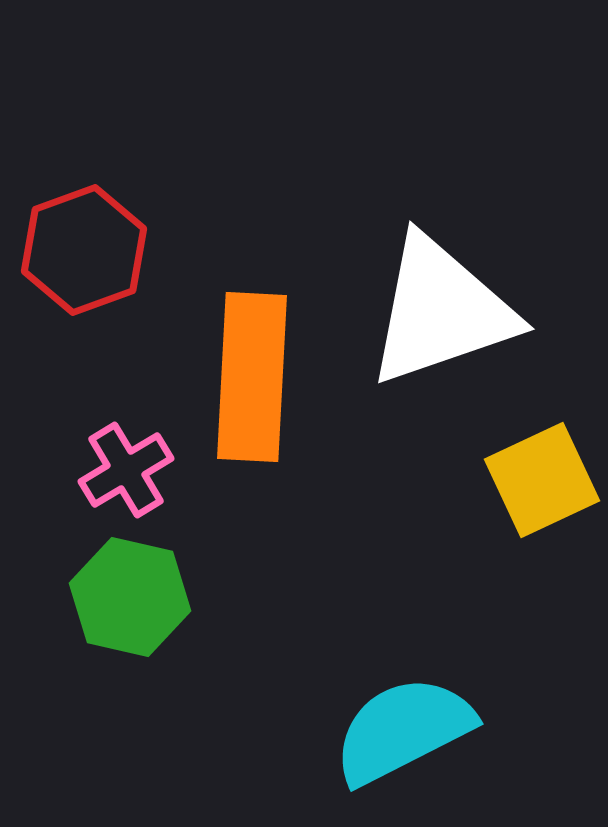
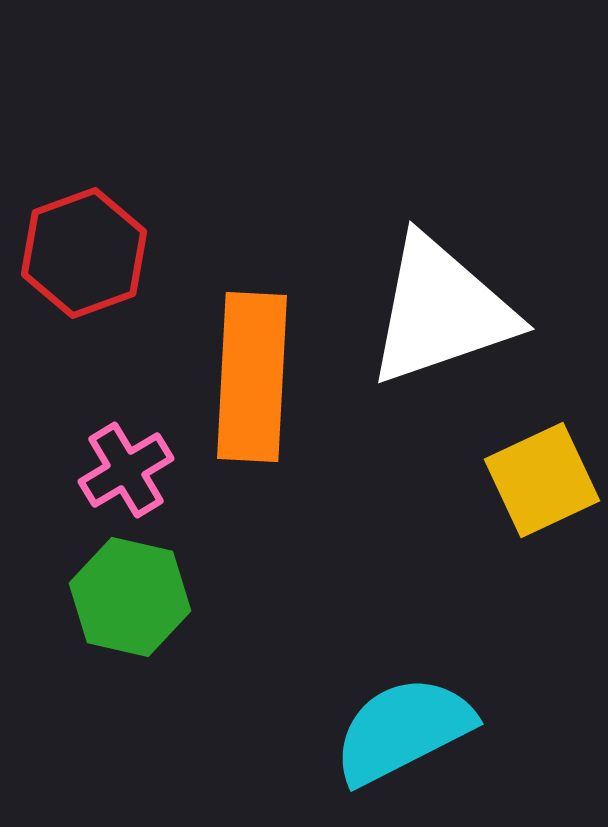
red hexagon: moved 3 px down
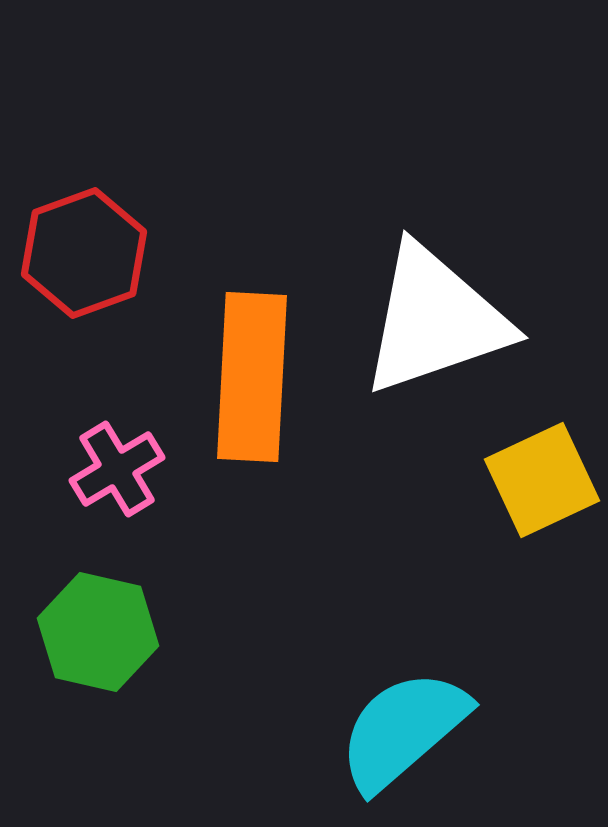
white triangle: moved 6 px left, 9 px down
pink cross: moved 9 px left, 1 px up
green hexagon: moved 32 px left, 35 px down
cyan semicircle: rotated 14 degrees counterclockwise
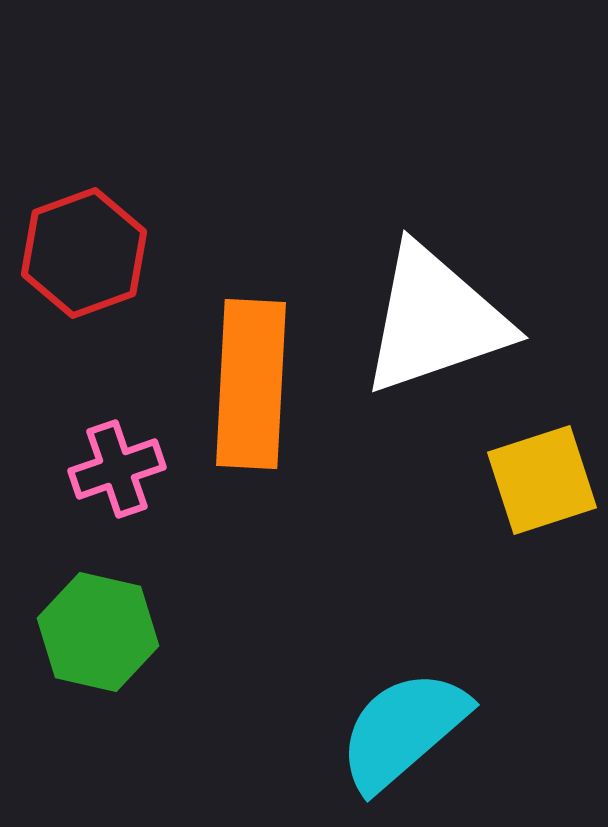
orange rectangle: moved 1 px left, 7 px down
pink cross: rotated 12 degrees clockwise
yellow square: rotated 7 degrees clockwise
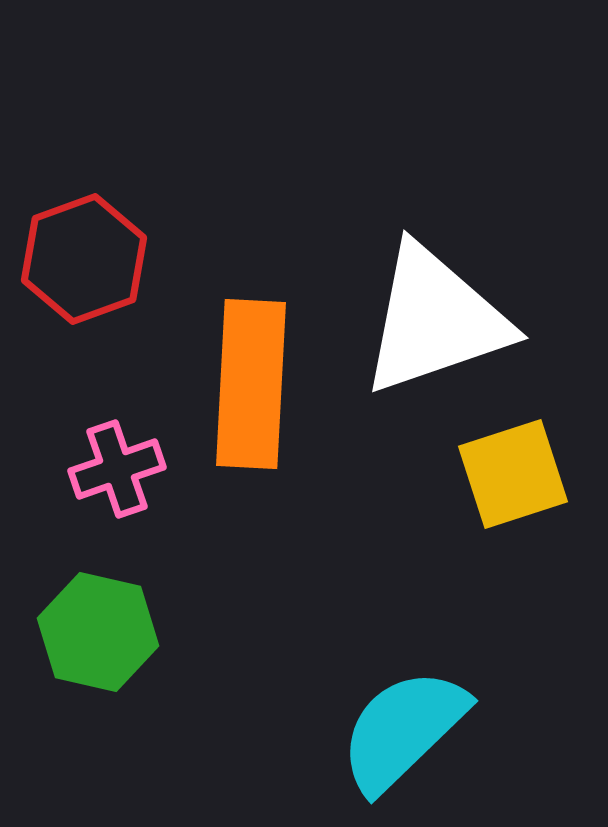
red hexagon: moved 6 px down
yellow square: moved 29 px left, 6 px up
cyan semicircle: rotated 3 degrees counterclockwise
